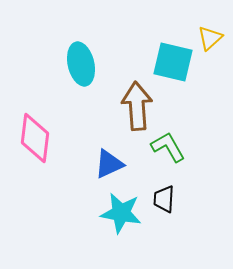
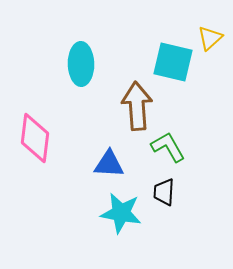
cyan ellipse: rotated 12 degrees clockwise
blue triangle: rotated 28 degrees clockwise
black trapezoid: moved 7 px up
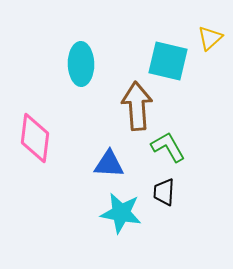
cyan square: moved 5 px left, 1 px up
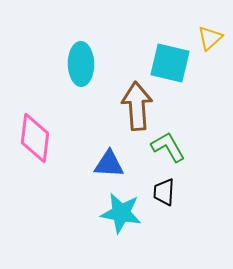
cyan square: moved 2 px right, 2 px down
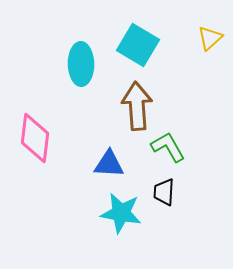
cyan square: moved 32 px left, 18 px up; rotated 18 degrees clockwise
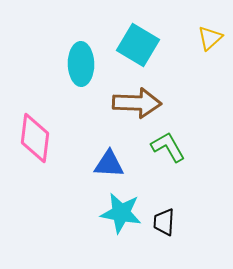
brown arrow: moved 3 px up; rotated 96 degrees clockwise
black trapezoid: moved 30 px down
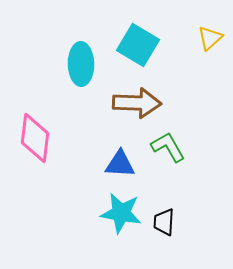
blue triangle: moved 11 px right
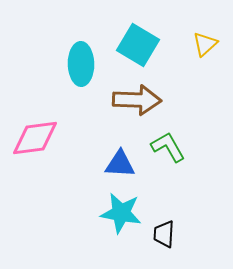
yellow triangle: moved 5 px left, 6 px down
brown arrow: moved 3 px up
pink diamond: rotated 75 degrees clockwise
black trapezoid: moved 12 px down
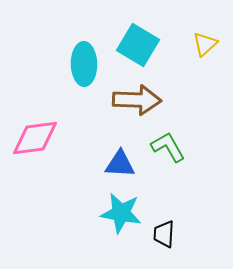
cyan ellipse: moved 3 px right
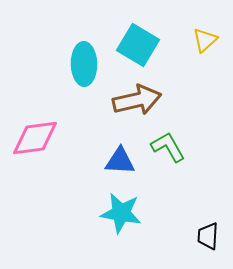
yellow triangle: moved 4 px up
brown arrow: rotated 15 degrees counterclockwise
blue triangle: moved 3 px up
black trapezoid: moved 44 px right, 2 px down
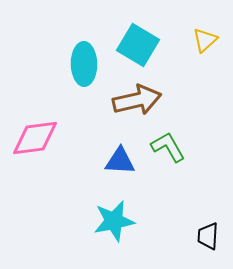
cyan star: moved 7 px left, 8 px down; rotated 21 degrees counterclockwise
